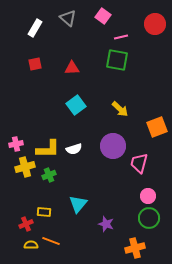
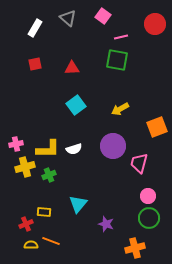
yellow arrow: rotated 108 degrees clockwise
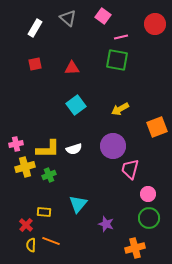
pink trapezoid: moved 9 px left, 6 px down
pink circle: moved 2 px up
red cross: moved 1 px down; rotated 24 degrees counterclockwise
yellow semicircle: rotated 88 degrees counterclockwise
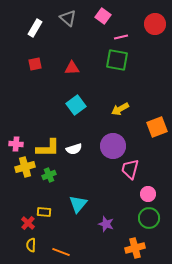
pink cross: rotated 16 degrees clockwise
yellow L-shape: moved 1 px up
red cross: moved 2 px right, 2 px up
orange line: moved 10 px right, 11 px down
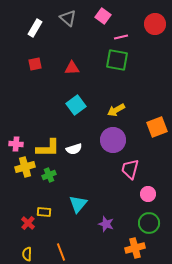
yellow arrow: moved 4 px left, 1 px down
purple circle: moved 6 px up
green circle: moved 5 px down
yellow semicircle: moved 4 px left, 9 px down
orange line: rotated 48 degrees clockwise
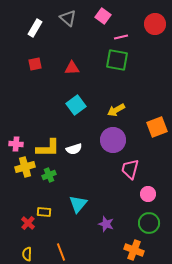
orange cross: moved 1 px left, 2 px down; rotated 36 degrees clockwise
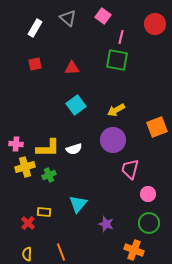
pink line: rotated 64 degrees counterclockwise
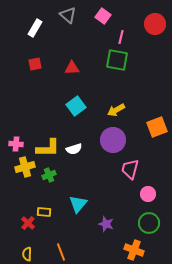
gray triangle: moved 3 px up
cyan square: moved 1 px down
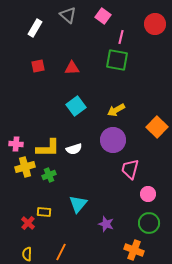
red square: moved 3 px right, 2 px down
orange square: rotated 25 degrees counterclockwise
orange line: rotated 48 degrees clockwise
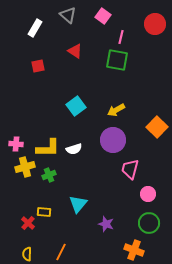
red triangle: moved 3 px right, 17 px up; rotated 35 degrees clockwise
